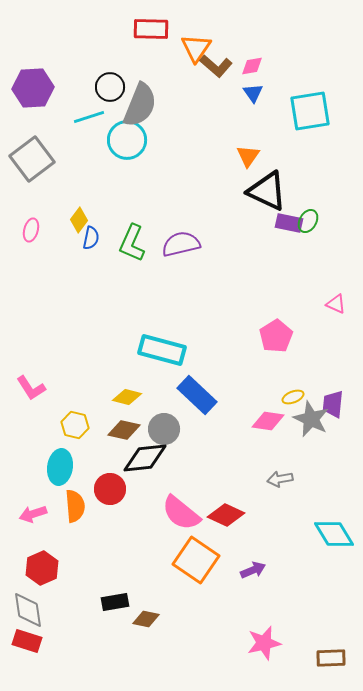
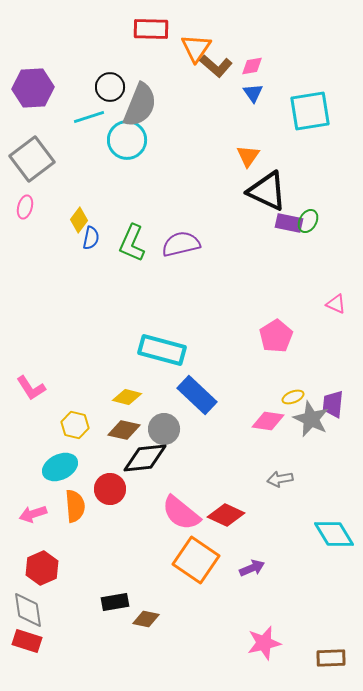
pink ellipse at (31, 230): moved 6 px left, 23 px up
cyan ellipse at (60, 467): rotated 56 degrees clockwise
purple arrow at (253, 570): moved 1 px left, 2 px up
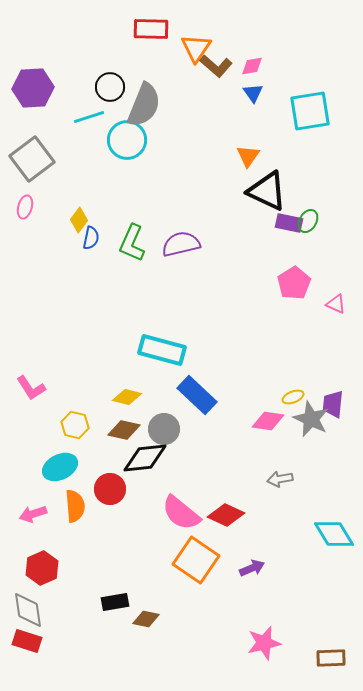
gray semicircle at (140, 105): moved 4 px right
pink pentagon at (276, 336): moved 18 px right, 53 px up
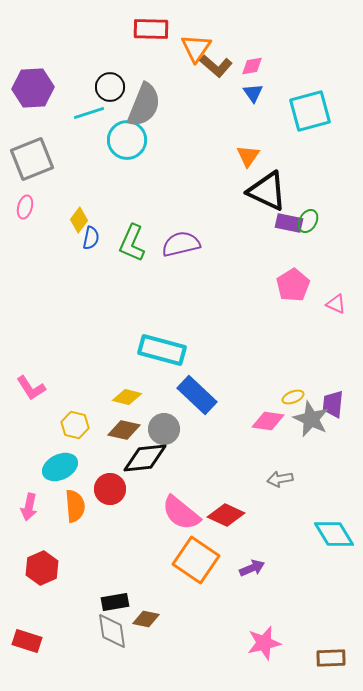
cyan square at (310, 111): rotated 6 degrees counterclockwise
cyan line at (89, 117): moved 4 px up
gray square at (32, 159): rotated 15 degrees clockwise
pink pentagon at (294, 283): moved 1 px left, 2 px down
pink arrow at (33, 514): moved 4 px left, 7 px up; rotated 60 degrees counterclockwise
gray diamond at (28, 610): moved 84 px right, 21 px down
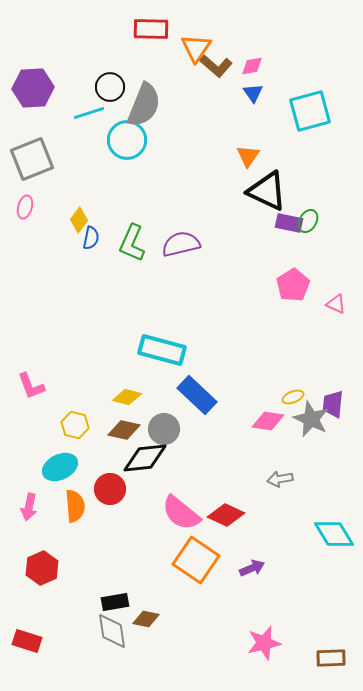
pink L-shape at (31, 388): moved 2 px up; rotated 12 degrees clockwise
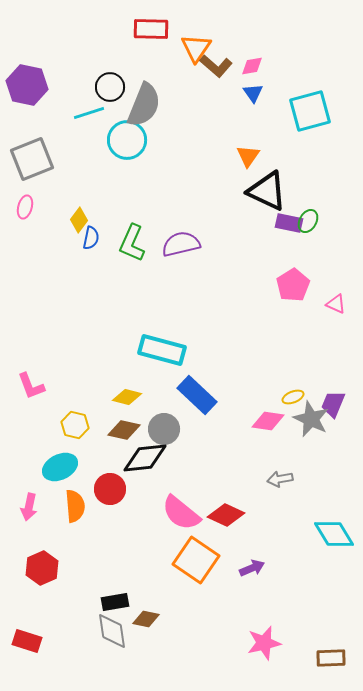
purple hexagon at (33, 88): moved 6 px left, 3 px up; rotated 15 degrees clockwise
purple trapezoid at (333, 404): rotated 16 degrees clockwise
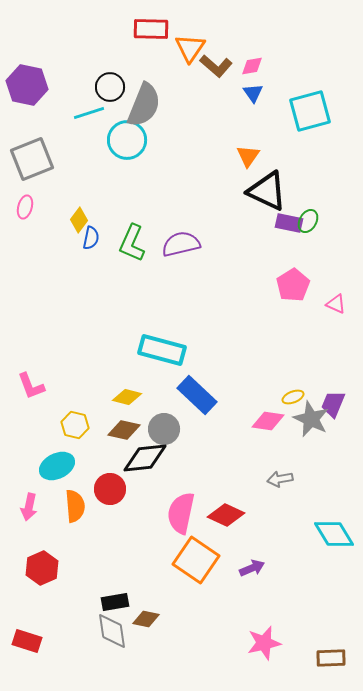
orange triangle at (196, 48): moved 6 px left
cyan ellipse at (60, 467): moved 3 px left, 1 px up
pink semicircle at (181, 513): rotated 63 degrees clockwise
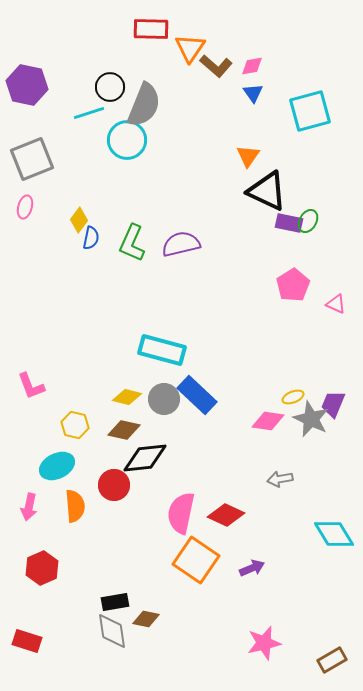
gray circle at (164, 429): moved 30 px up
red circle at (110, 489): moved 4 px right, 4 px up
brown rectangle at (331, 658): moved 1 px right, 2 px down; rotated 28 degrees counterclockwise
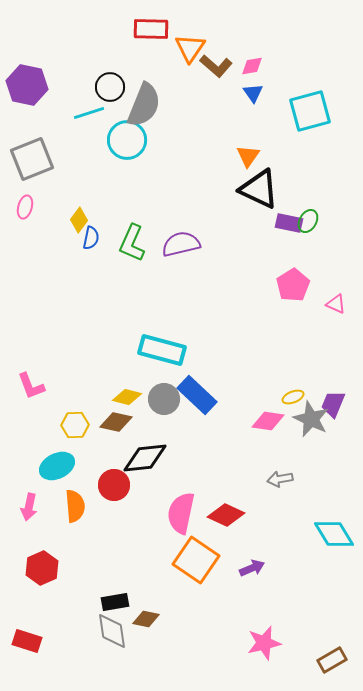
black triangle at (267, 191): moved 8 px left, 2 px up
yellow hexagon at (75, 425): rotated 16 degrees counterclockwise
brown diamond at (124, 430): moved 8 px left, 8 px up
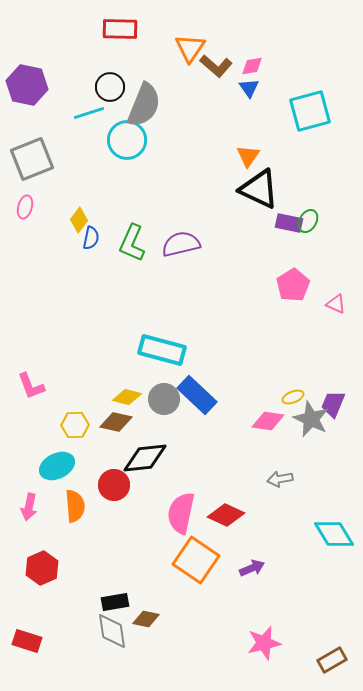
red rectangle at (151, 29): moved 31 px left
blue triangle at (253, 93): moved 4 px left, 5 px up
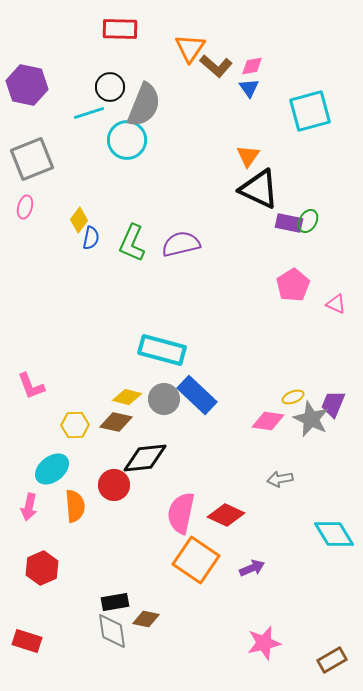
cyan ellipse at (57, 466): moved 5 px left, 3 px down; rotated 12 degrees counterclockwise
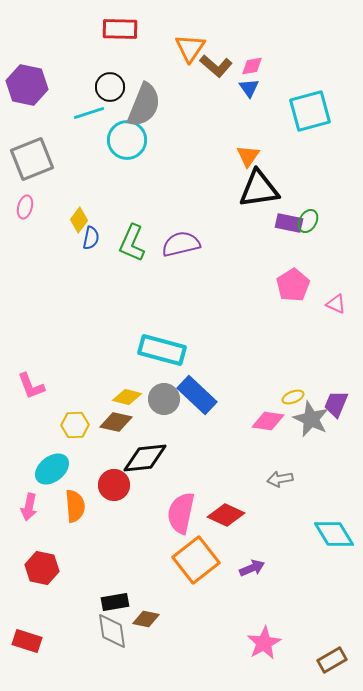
black triangle at (259, 189): rotated 33 degrees counterclockwise
purple trapezoid at (333, 404): moved 3 px right
orange square at (196, 560): rotated 18 degrees clockwise
red hexagon at (42, 568): rotated 24 degrees counterclockwise
pink star at (264, 643): rotated 16 degrees counterclockwise
